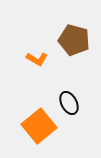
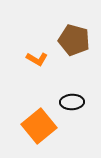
black ellipse: moved 3 px right, 1 px up; rotated 65 degrees counterclockwise
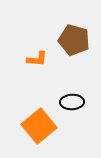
orange L-shape: rotated 25 degrees counterclockwise
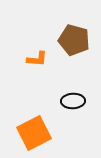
black ellipse: moved 1 px right, 1 px up
orange square: moved 5 px left, 7 px down; rotated 12 degrees clockwise
